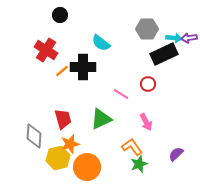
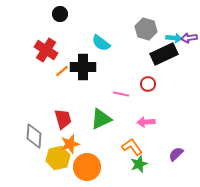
black circle: moved 1 px up
gray hexagon: moved 1 px left; rotated 15 degrees clockwise
pink line: rotated 21 degrees counterclockwise
pink arrow: rotated 114 degrees clockwise
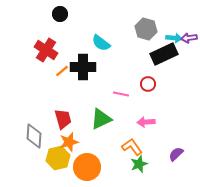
orange star: moved 1 px left, 2 px up
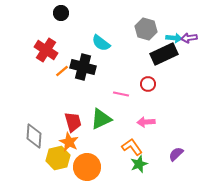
black circle: moved 1 px right, 1 px up
black cross: rotated 15 degrees clockwise
red trapezoid: moved 10 px right, 3 px down
orange star: rotated 30 degrees counterclockwise
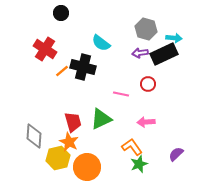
purple arrow: moved 49 px left, 15 px down
red cross: moved 1 px left, 1 px up
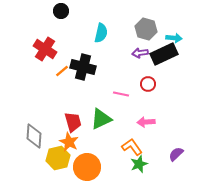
black circle: moved 2 px up
cyan semicircle: moved 10 px up; rotated 114 degrees counterclockwise
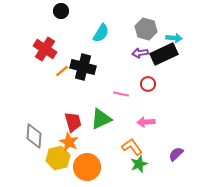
cyan semicircle: rotated 18 degrees clockwise
